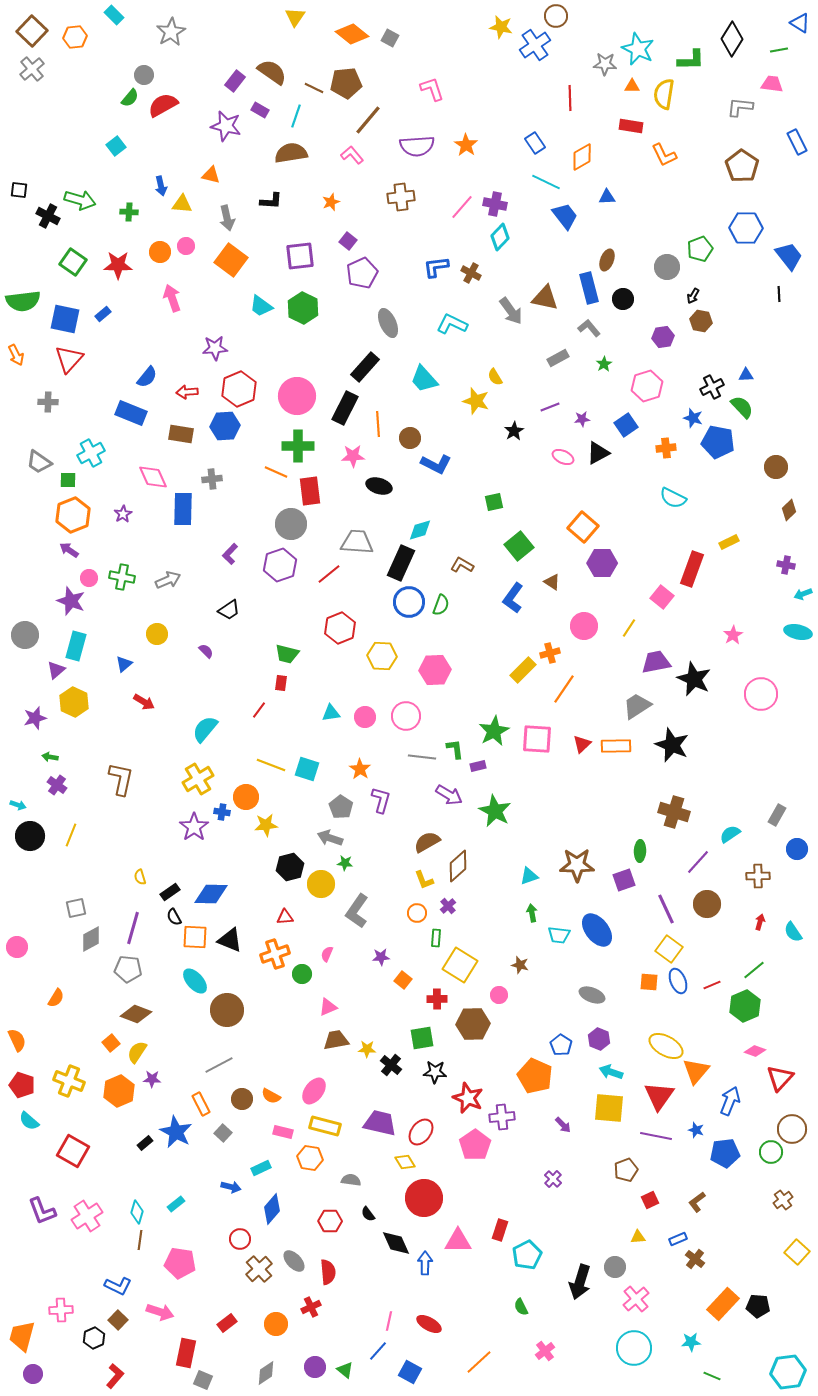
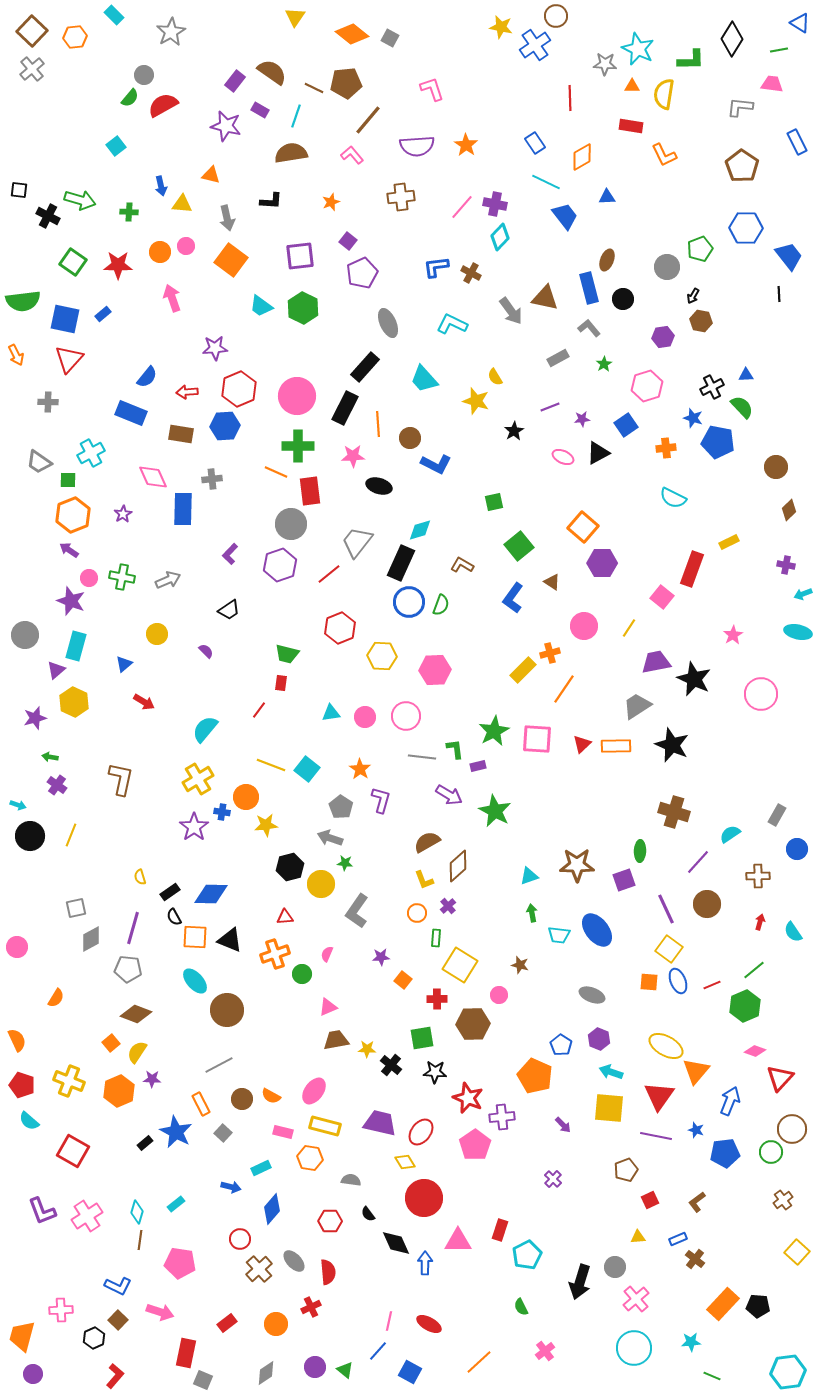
gray trapezoid at (357, 542): rotated 56 degrees counterclockwise
cyan square at (307, 769): rotated 20 degrees clockwise
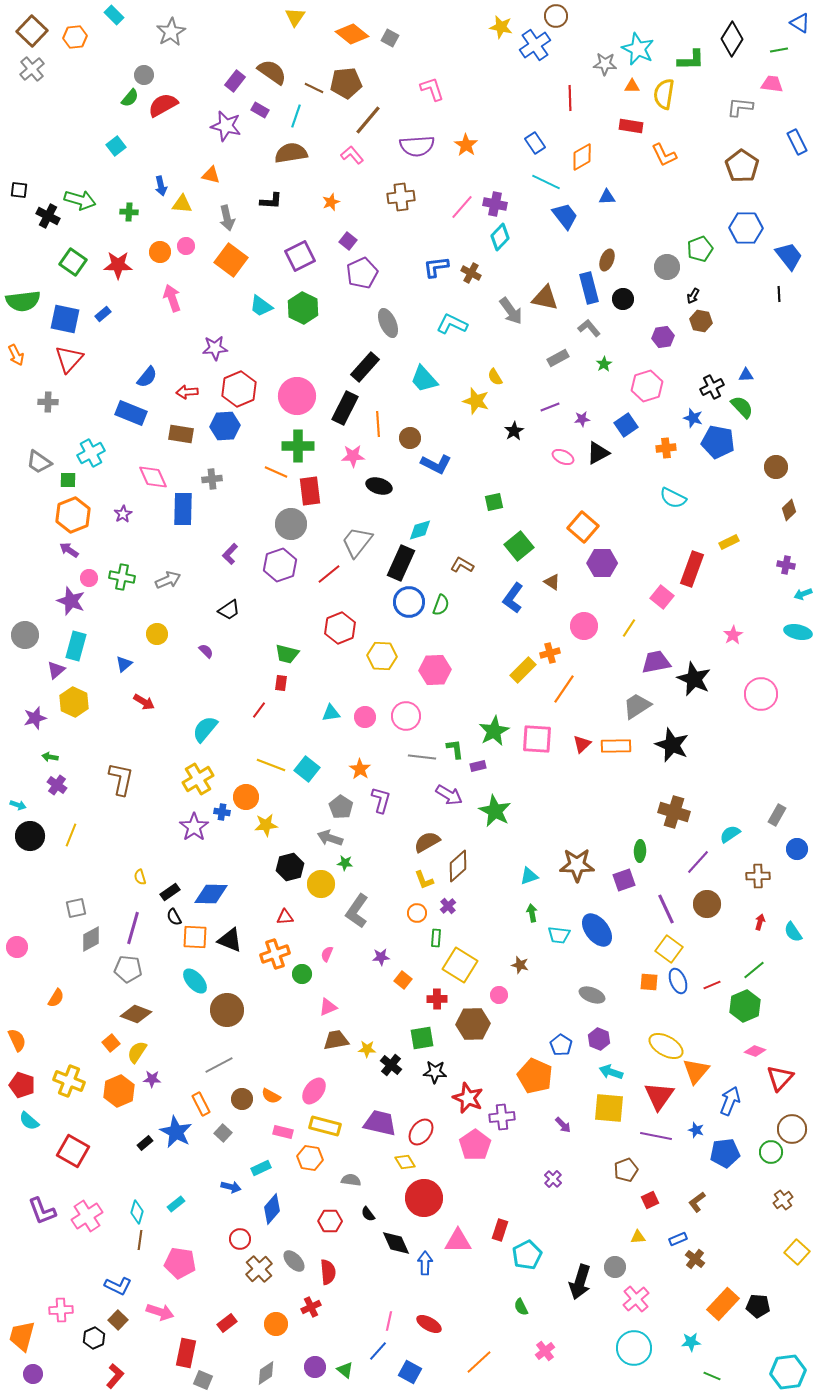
purple square at (300, 256): rotated 20 degrees counterclockwise
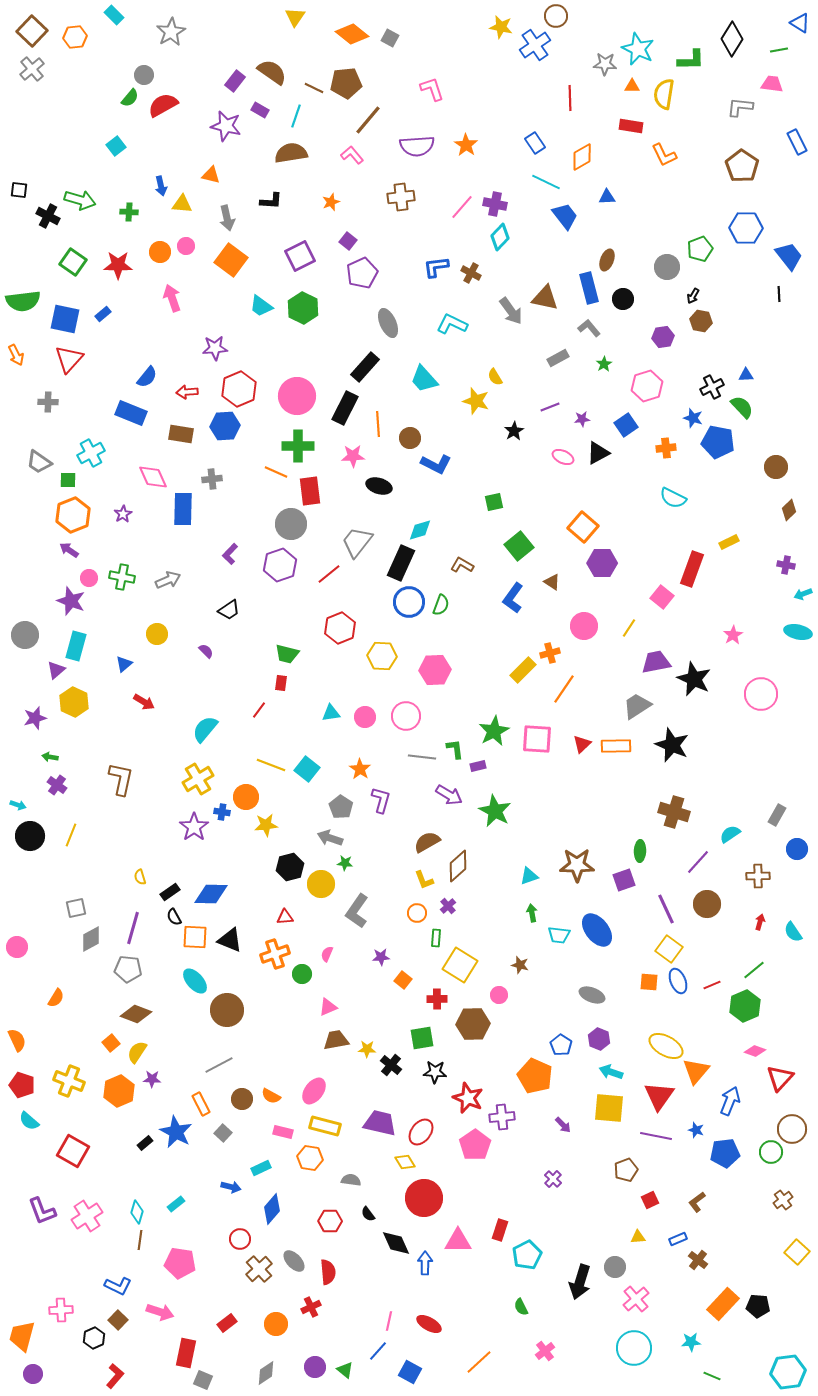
brown cross at (695, 1259): moved 3 px right, 1 px down
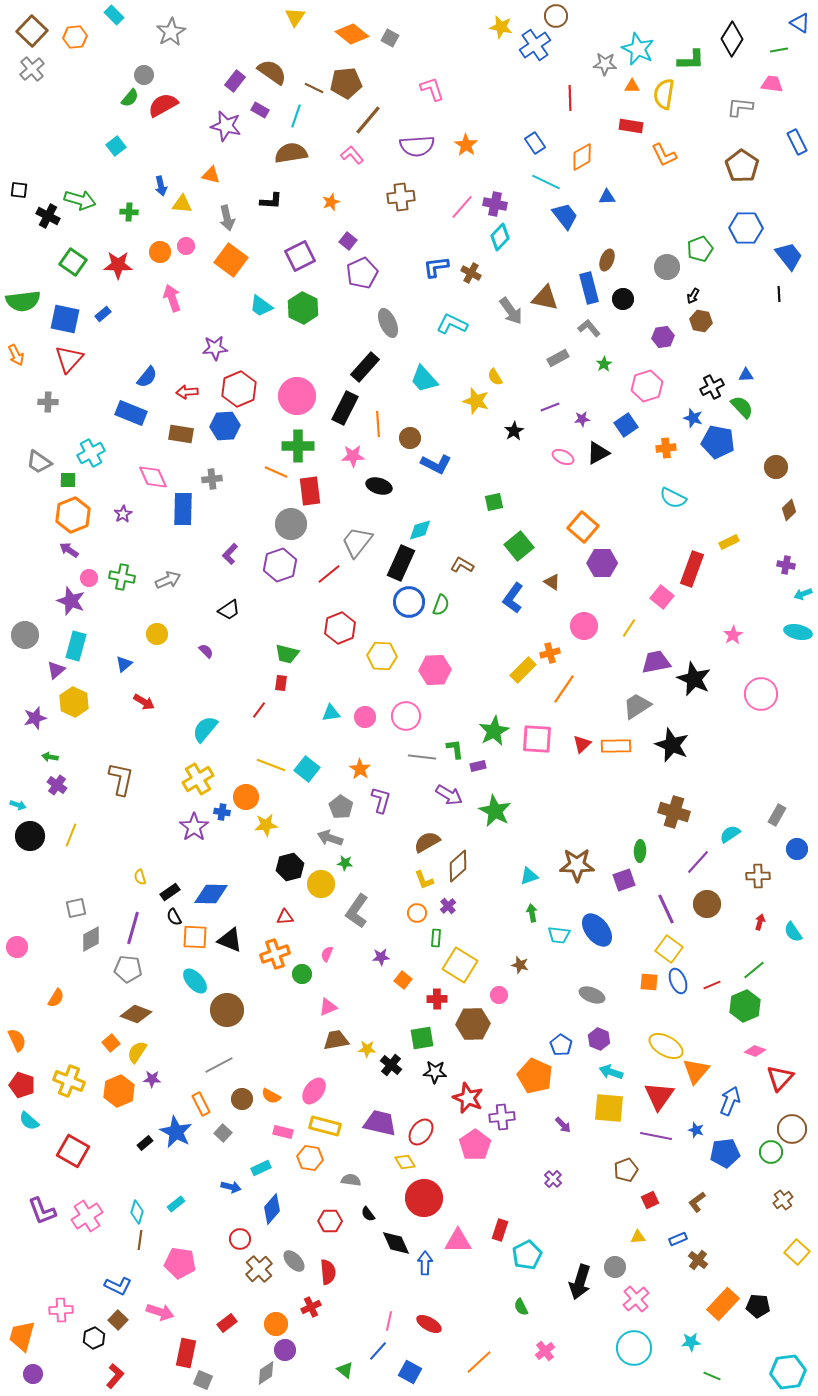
purple circle at (315, 1367): moved 30 px left, 17 px up
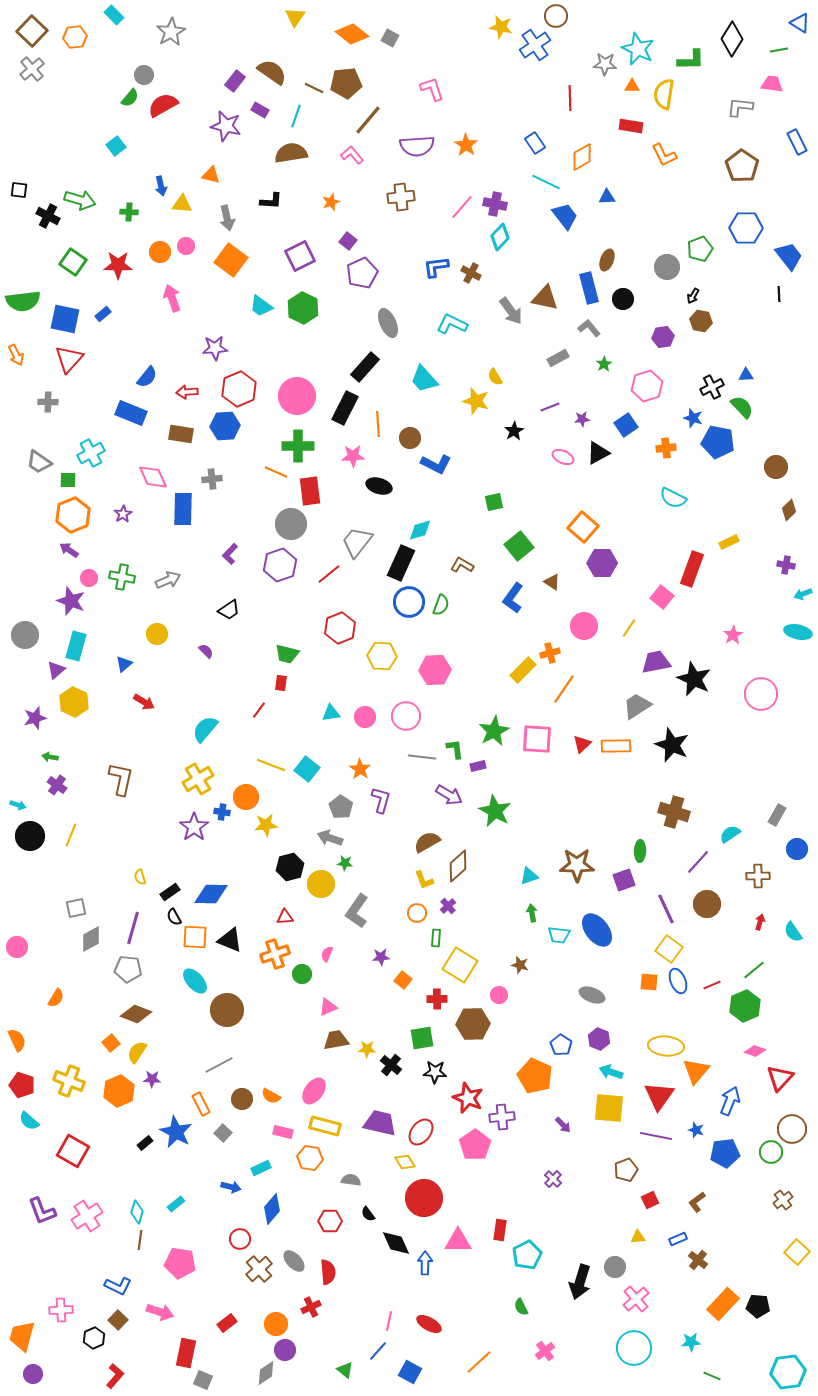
yellow ellipse at (666, 1046): rotated 24 degrees counterclockwise
red rectangle at (500, 1230): rotated 10 degrees counterclockwise
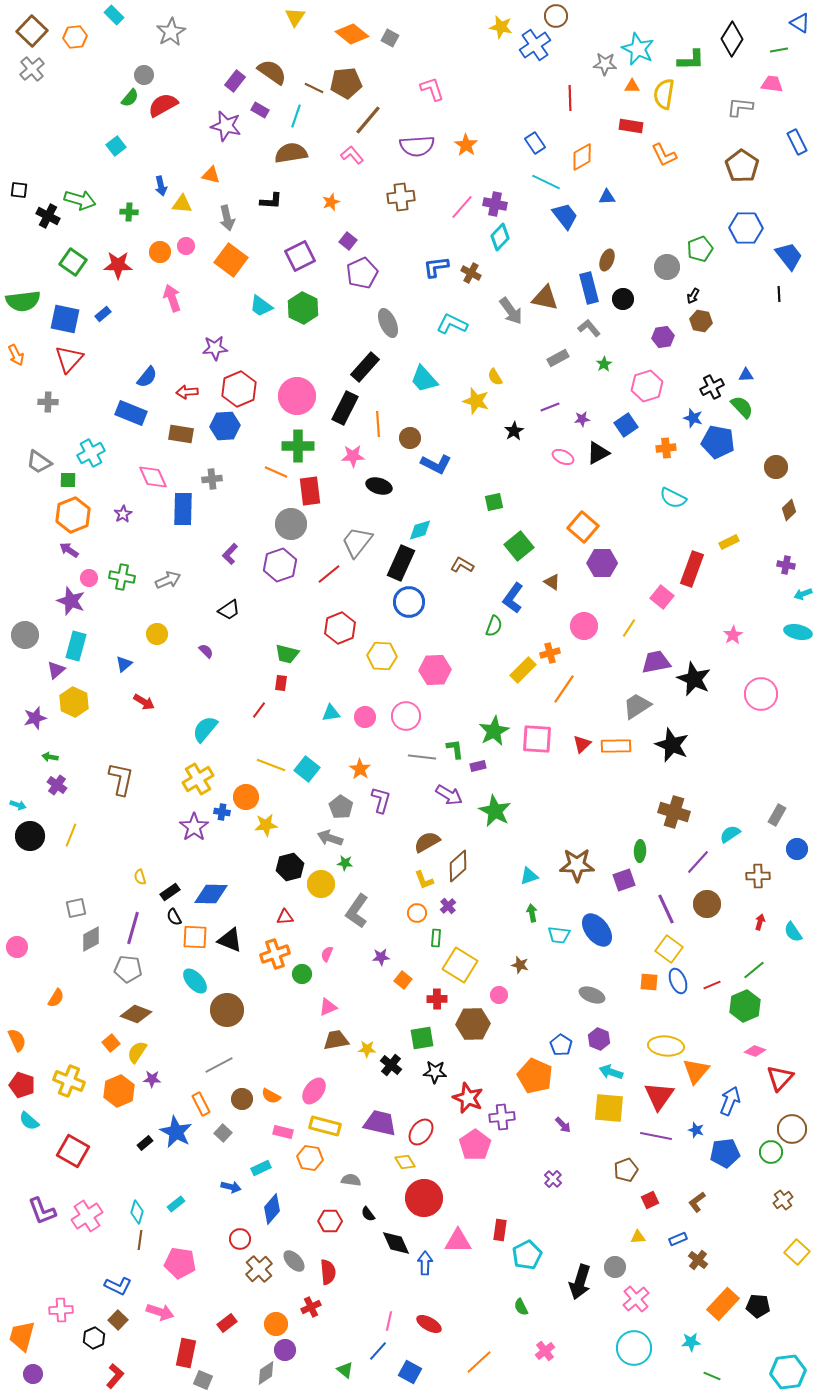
green semicircle at (441, 605): moved 53 px right, 21 px down
